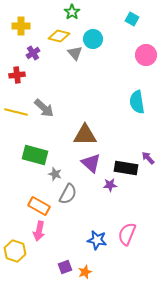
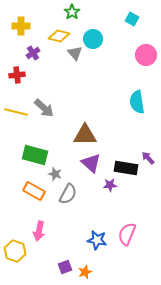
orange rectangle: moved 5 px left, 15 px up
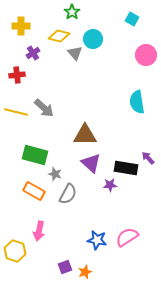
pink semicircle: moved 3 px down; rotated 35 degrees clockwise
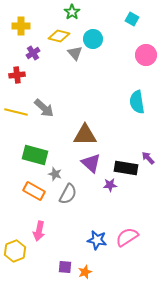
yellow hexagon: rotated 20 degrees clockwise
purple square: rotated 24 degrees clockwise
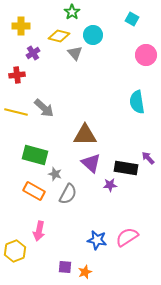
cyan circle: moved 4 px up
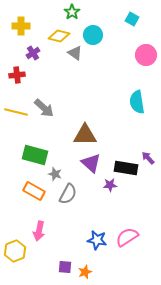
gray triangle: rotated 14 degrees counterclockwise
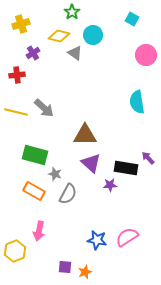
yellow cross: moved 2 px up; rotated 18 degrees counterclockwise
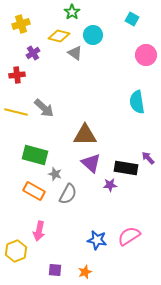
pink semicircle: moved 2 px right, 1 px up
yellow hexagon: moved 1 px right
purple square: moved 10 px left, 3 px down
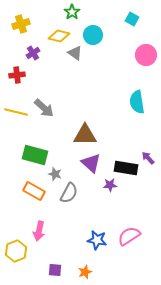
gray semicircle: moved 1 px right, 1 px up
